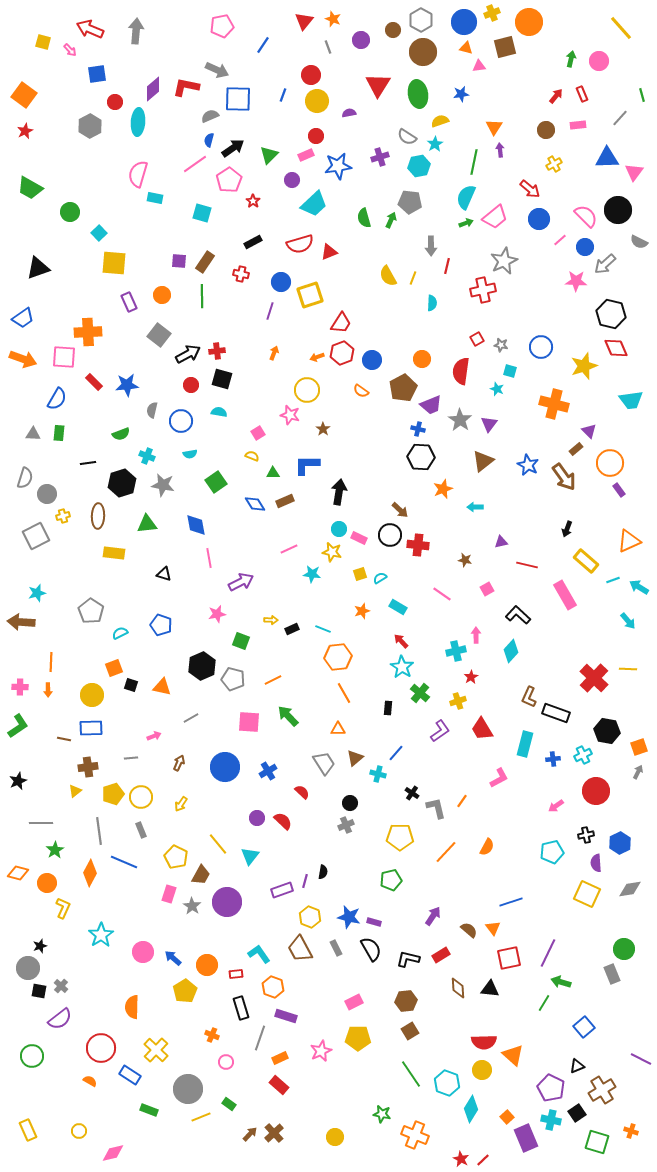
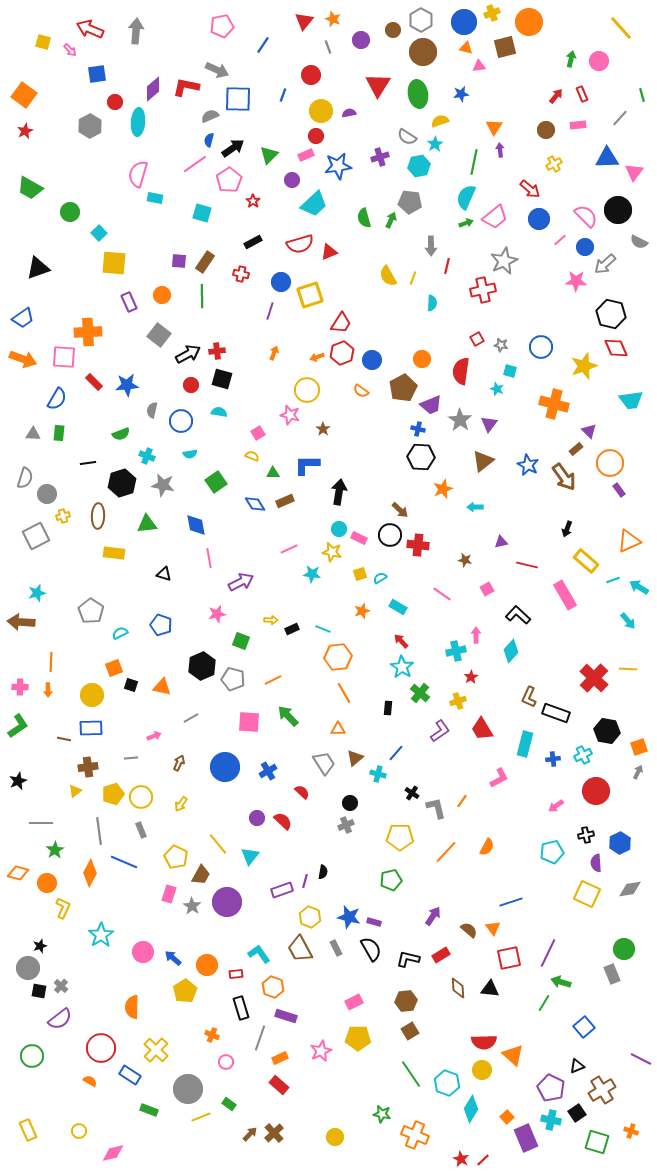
yellow circle at (317, 101): moved 4 px right, 10 px down
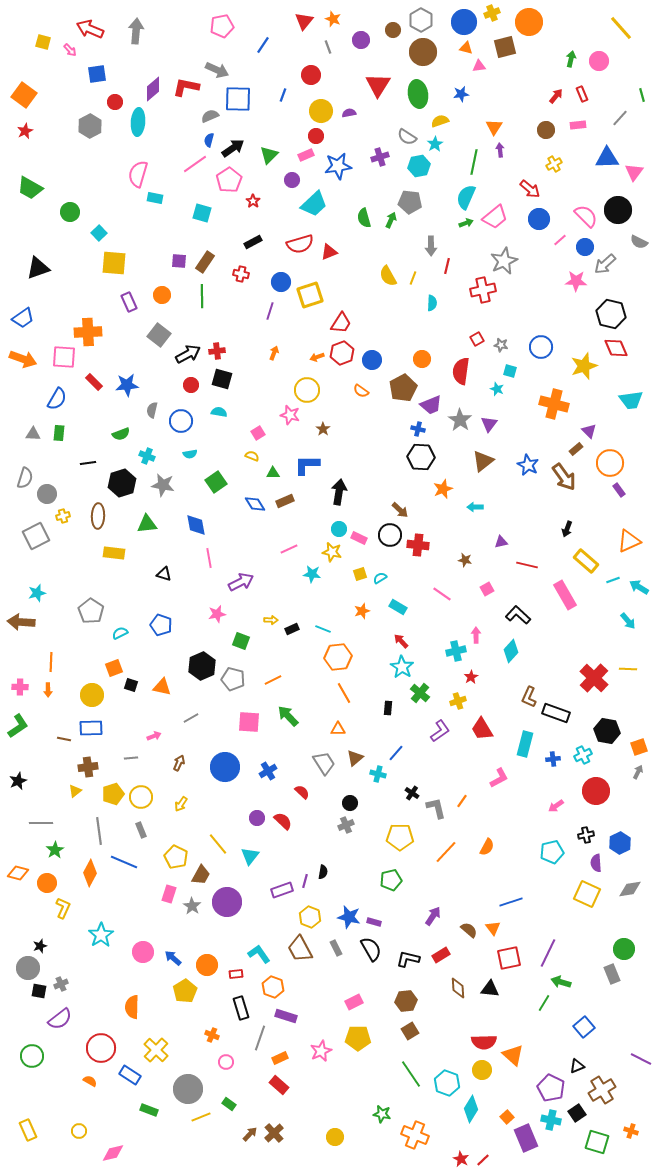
gray cross at (61, 986): moved 2 px up; rotated 24 degrees clockwise
